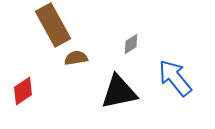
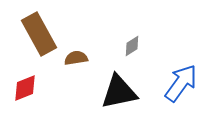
brown rectangle: moved 14 px left, 9 px down
gray diamond: moved 1 px right, 2 px down
blue arrow: moved 6 px right, 5 px down; rotated 75 degrees clockwise
red diamond: moved 2 px right, 3 px up; rotated 12 degrees clockwise
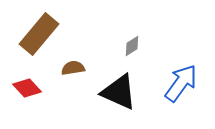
brown rectangle: rotated 69 degrees clockwise
brown semicircle: moved 3 px left, 10 px down
red diamond: moved 2 px right; rotated 68 degrees clockwise
black triangle: rotated 36 degrees clockwise
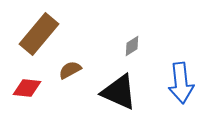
brown semicircle: moved 3 px left, 2 px down; rotated 20 degrees counterclockwise
blue arrow: rotated 138 degrees clockwise
red diamond: rotated 40 degrees counterclockwise
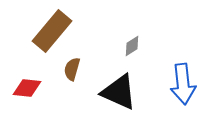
brown rectangle: moved 13 px right, 3 px up
brown semicircle: moved 2 px right, 1 px up; rotated 45 degrees counterclockwise
blue arrow: moved 2 px right, 1 px down
